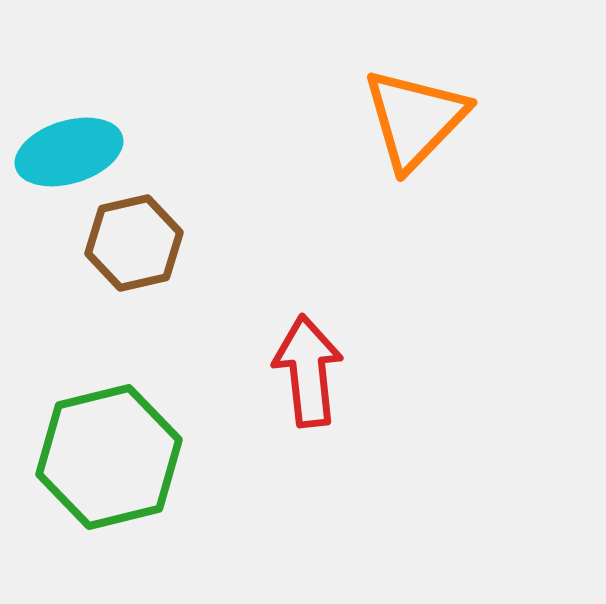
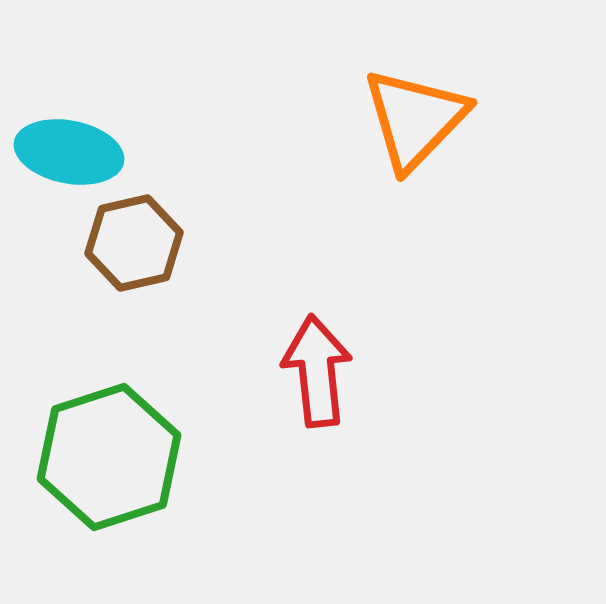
cyan ellipse: rotated 28 degrees clockwise
red arrow: moved 9 px right
green hexagon: rotated 4 degrees counterclockwise
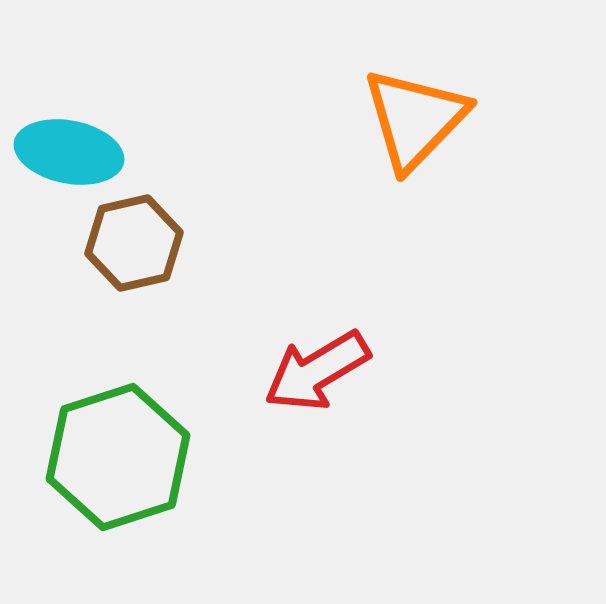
red arrow: rotated 115 degrees counterclockwise
green hexagon: moved 9 px right
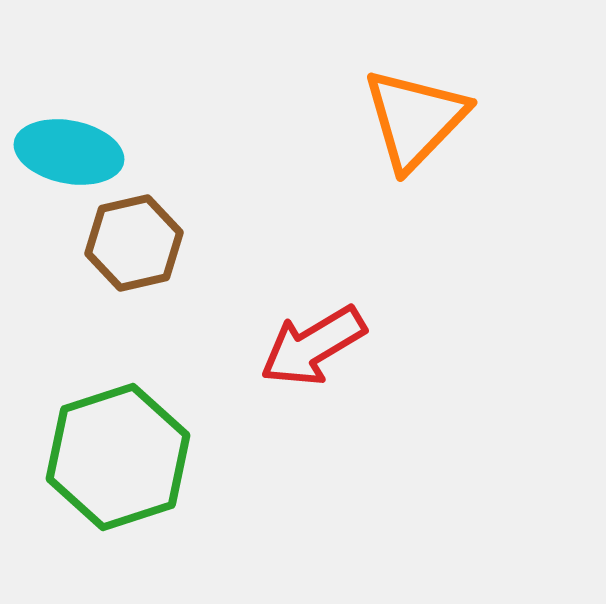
red arrow: moved 4 px left, 25 px up
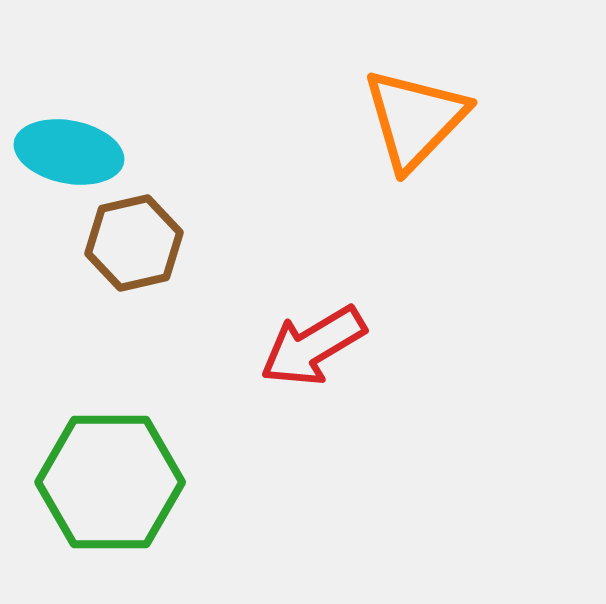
green hexagon: moved 8 px left, 25 px down; rotated 18 degrees clockwise
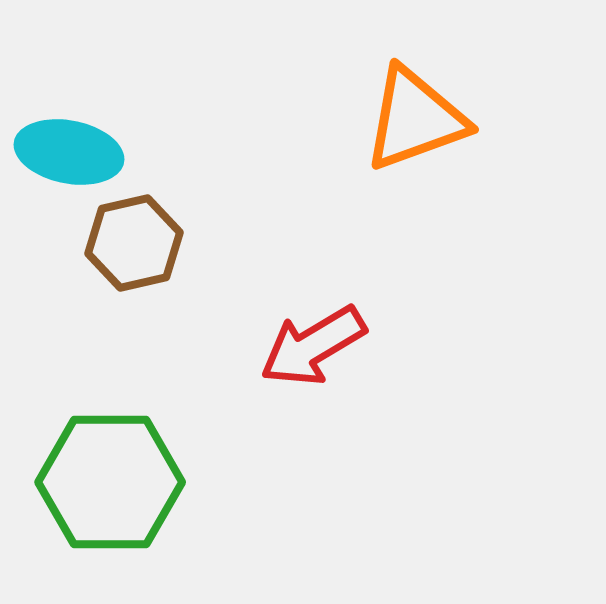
orange triangle: rotated 26 degrees clockwise
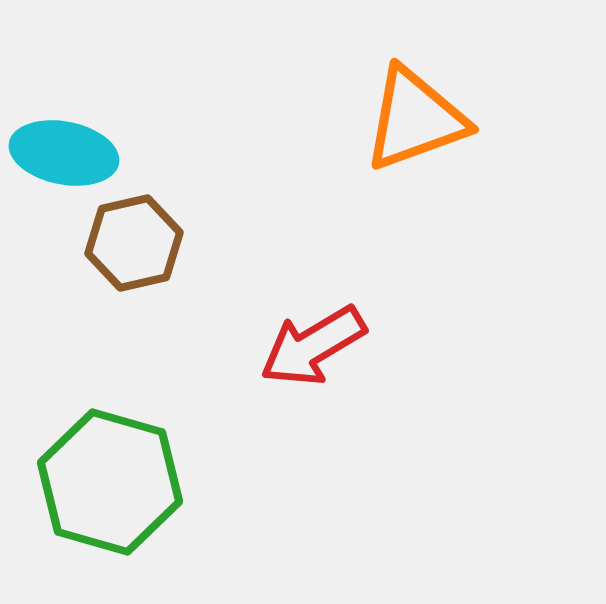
cyan ellipse: moved 5 px left, 1 px down
green hexagon: rotated 16 degrees clockwise
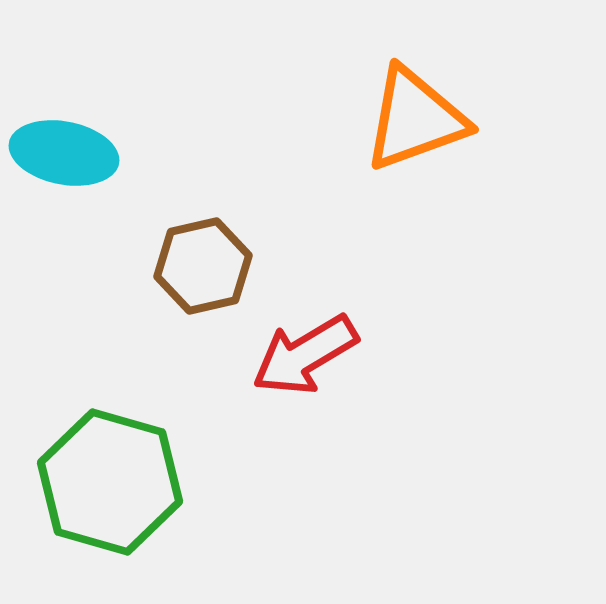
brown hexagon: moved 69 px right, 23 px down
red arrow: moved 8 px left, 9 px down
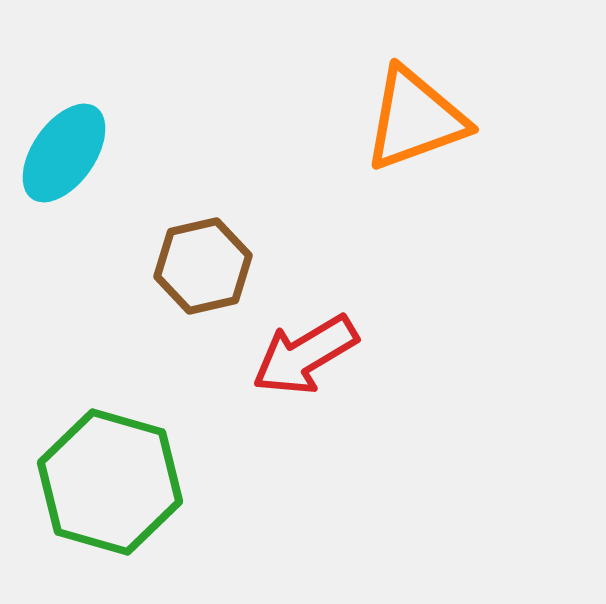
cyan ellipse: rotated 66 degrees counterclockwise
